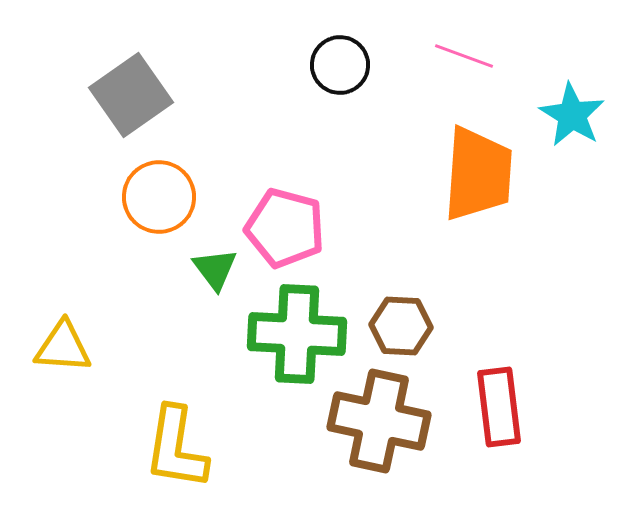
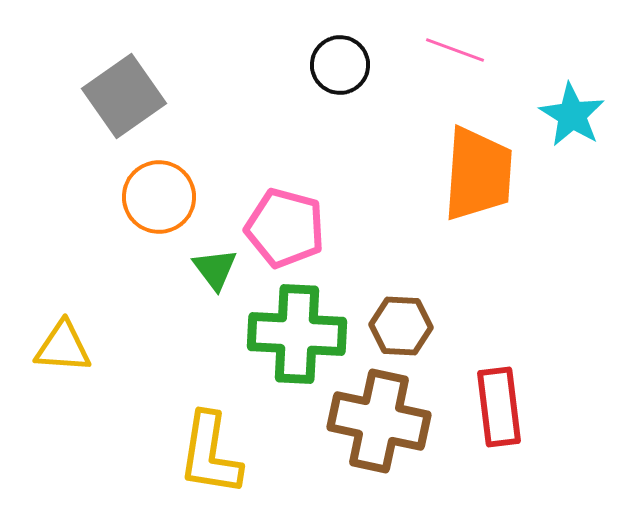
pink line: moved 9 px left, 6 px up
gray square: moved 7 px left, 1 px down
yellow L-shape: moved 34 px right, 6 px down
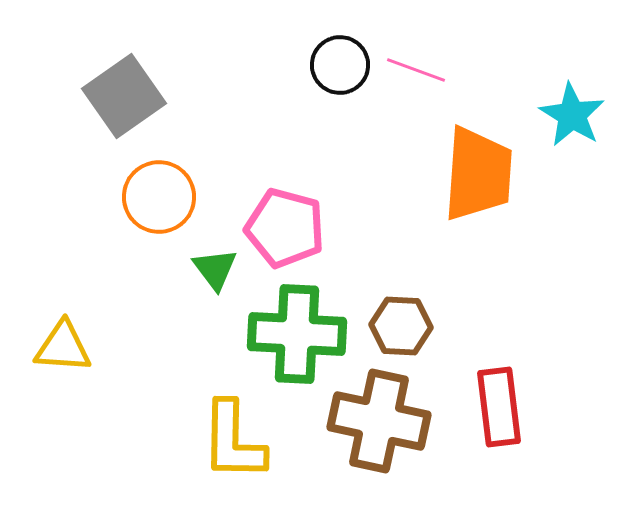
pink line: moved 39 px left, 20 px down
yellow L-shape: moved 23 px right, 13 px up; rotated 8 degrees counterclockwise
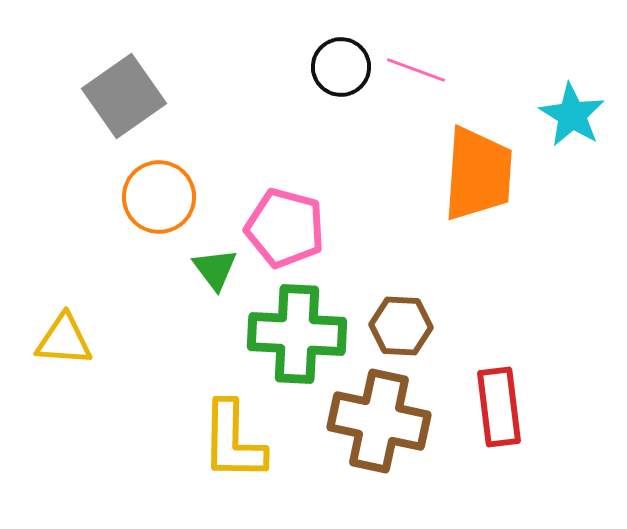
black circle: moved 1 px right, 2 px down
yellow triangle: moved 1 px right, 7 px up
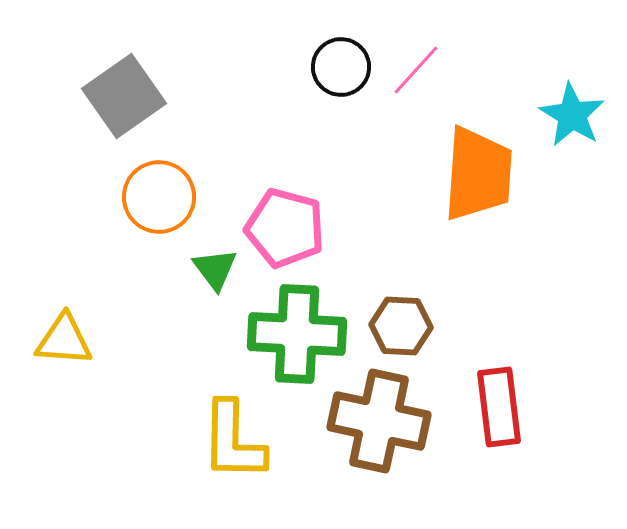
pink line: rotated 68 degrees counterclockwise
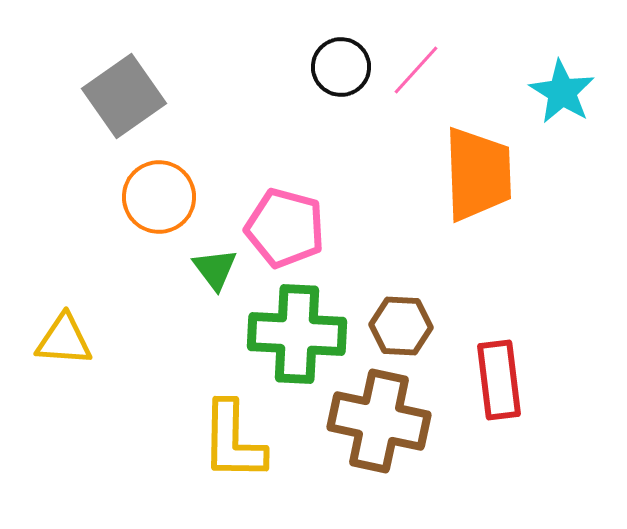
cyan star: moved 10 px left, 23 px up
orange trapezoid: rotated 6 degrees counterclockwise
red rectangle: moved 27 px up
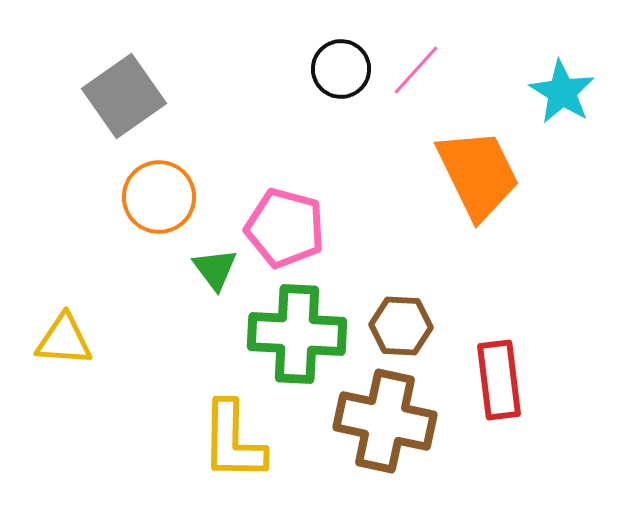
black circle: moved 2 px down
orange trapezoid: rotated 24 degrees counterclockwise
brown cross: moved 6 px right
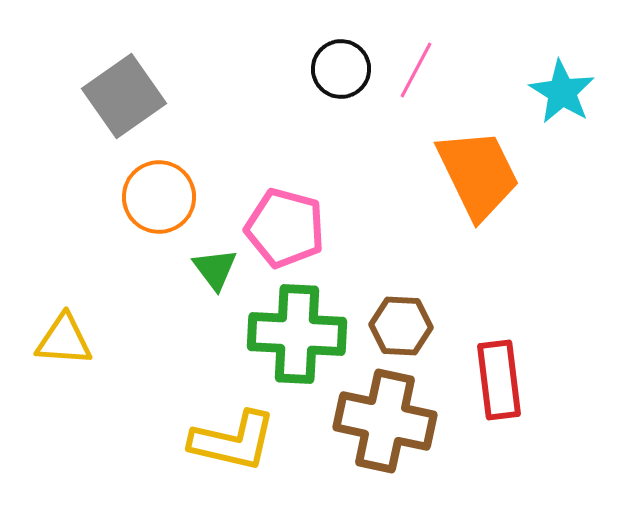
pink line: rotated 14 degrees counterclockwise
yellow L-shape: rotated 78 degrees counterclockwise
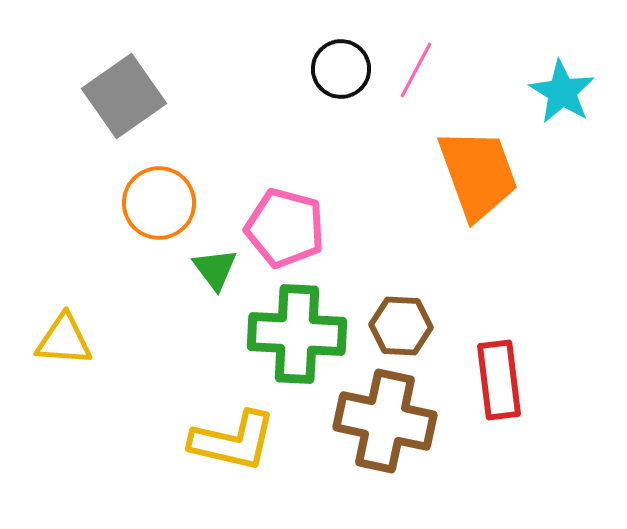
orange trapezoid: rotated 6 degrees clockwise
orange circle: moved 6 px down
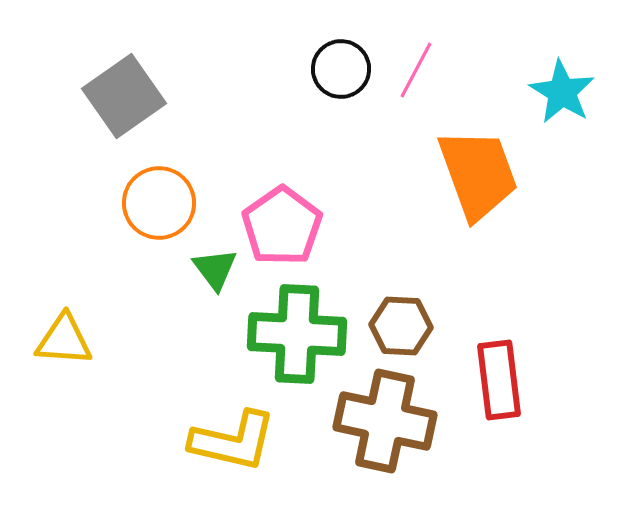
pink pentagon: moved 3 px left, 2 px up; rotated 22 degrees clockwise
